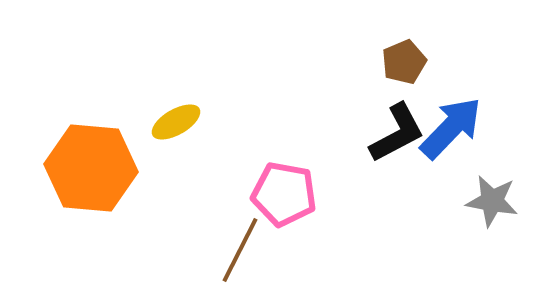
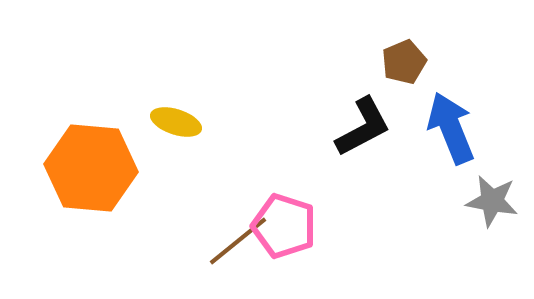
yellow ellipse: rotated 48 degrees clockwise
blue arrow: rotated 66 degrees counterclockwise
black L-shape: moved 34 px left, 6 px up
pink pentagon: moved 32 px down; rotated 8 degrees clockwise
brown line: moved 2 px left, 9 px up; rotated 24 degrees clockwise
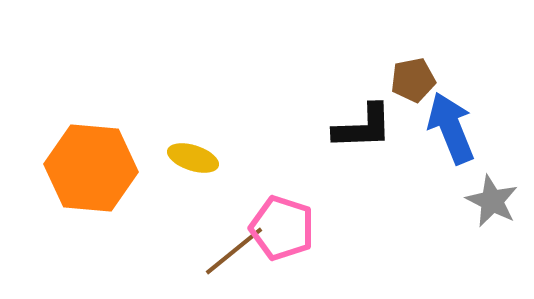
brown pentagon: moved 9 px right, 18 px down; rotated 12 degrees clockwise
yellow ellipse: moved 17 px right, 36 px down
black L-shape: rotated 26 degrees clockwise
gray star: rotated 16 degrees clockwise
pink pentagon: moved 2 px left, 2 px down
brown line: moved 4 px left, 10 px down
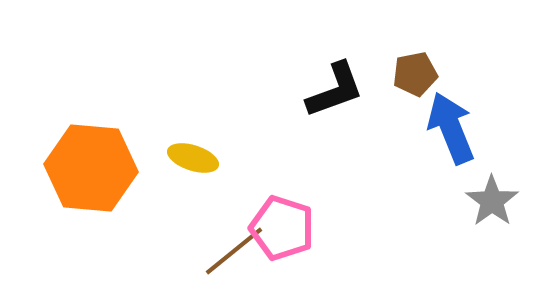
brown pentagon: moved 2 px right, 6 px up
black L-shape: moved 28 px left, 37 px up; rotated 18 degrees counterclockwise
gray star: rotated 10 degrees clockwise
